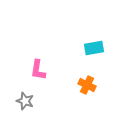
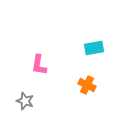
pink L-shape: moved 1 px right, 5 px up
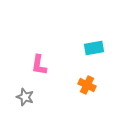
gray star: moved 4 px up
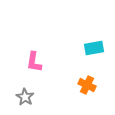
pink L-shape: moved 5 px left, 3 px up
gray star: rotated 12 degrees clockwise
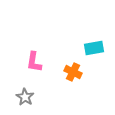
orange cross: moved 14 px left, 13 px up
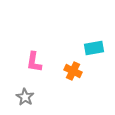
orange cross: moved 1 px up
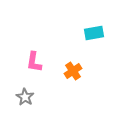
cyan rectangle: moved 15 px up
orange cross: rotated 30 degrees clockwise
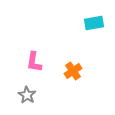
cyan rectangle: moved 10 px up
gray star: moved 2 px right, 2 px up
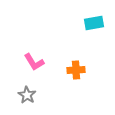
pink L-shape: rotated 40 degrees counterclockwise
orange cross: moved 3 px right, 1 px up; rotated 30 degrees clockwise
